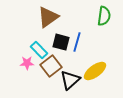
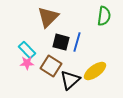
brown triangle: rotated 10 degrees counterclockwise
cyan rectangle: moved 12 px left
brown square: rotated 20 degrees counterclockwise
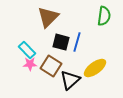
pink star: moved 3 px right, 1 px down
yellow ellipse: moved 3 px up
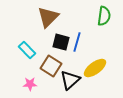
pink star: moved 20 px down
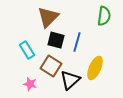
black square: moved 5 px left, 2 px up
cyan rectangle: rotated 12 degrees clockwise
yellow ellipse: rotated 30 degrees counterclockwise
pink star: rotated 16 degrees clockwise
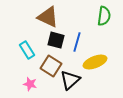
brown triangle: rotated 50 degrees counterclockwise
yellow ellipse: moved 6 px up; rotated 45 degrees clockwise
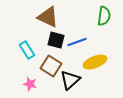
blue line: rotated 54 degrees clockwise
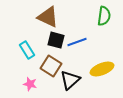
yellow ellipse: moved 7 px right, 7 px down
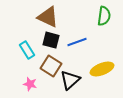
black square: moved 5 px left
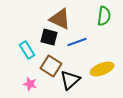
brown triangle: moved 12 px right, 2 px down
black square: moved 2 px left, 3 px up
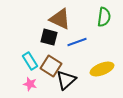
green semicircle: moved 1 px down
cyan rectangle: moved 3 px right, 11 px down
black triangle: moved 4 px left
